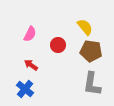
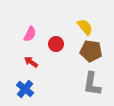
red circle: moved 2 px left, 1 px up
red arrow: moved 3 px up
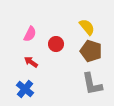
yellow semicircle: moved 2 px right
brown pentagon: rotated 10 degrees clockwise
gray L-shape: rotated 20 degrees counterclockwise
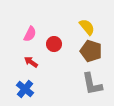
red circle: moved 2 px left
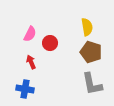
yellow semicircle: rotated 30 degrees clockwise
red circle: moved 4 px left, 1 px up
brown pentagon: moved 1 px down
red arrow: rotated 32 degrees clockwise
blue cross: rotated 30 degrees counterclockwise
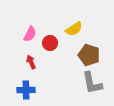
yellow semicircle: moved 13 px left, 2 px down; rotated 66 degrees clockwise
brown pentagon: moved 2 px left, 3 px down
gray L-shape: moved 1 px up
blue cross: moved 1 px right, 1 px down; rotated 12 degrees counterclockwise
